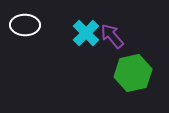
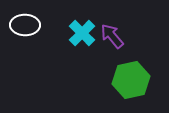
cyan cross: moved 4 px left
green hexagon: moved 2 px left, 7 px down
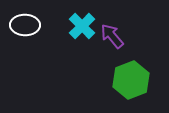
cyan cross: moved 7 px up
green hexagon: rotated 9 degrees counterclockwise
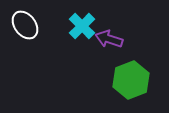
white ellipse: rotated 52 degrees clockwise
purple arrow: moved 3 px left, 3 px down; rotated 32 degrees counterclockwise
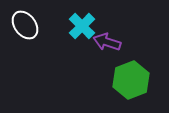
purple arrow: moved 2 px left, 3 px down
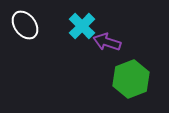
green hexagon: moved 1 px up
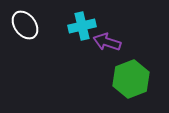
cyan cross: rotated 32 degrees clockwise
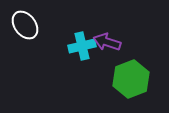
cyan cross: moved 20 px down
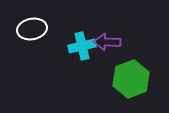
white ellipse: moved 7 px right, 4 px down; rotated 64 degrees counterclockwise
purple arrow: rotated 16 degrees counterclockwise
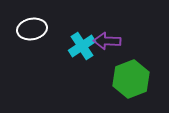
purple arrow: moved 1 px up
cyan cross: rotated 20 degrees counterclockwise
